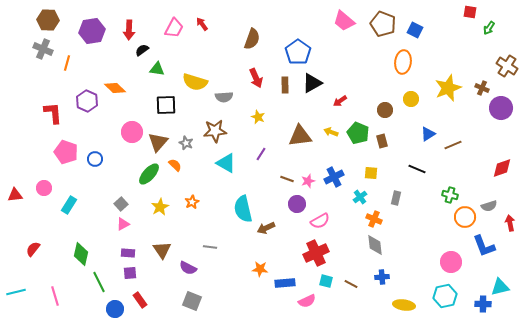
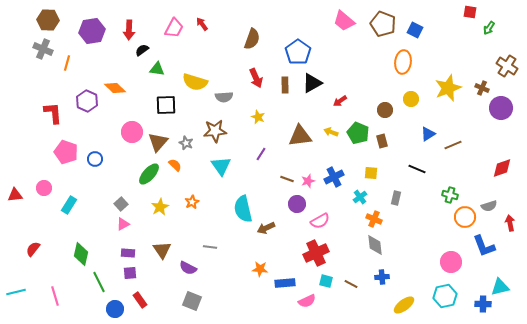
cyan triangle at (226, 163): moved 5 px left, 3 px down; rotated 25 degrees clockwise
yellow ellipse at (404, 305): rotated 45 degrees counterclockwise
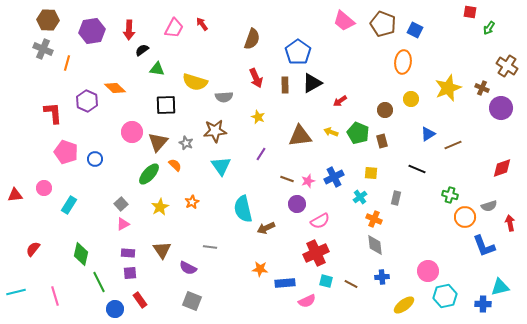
pink circle at (451, 262): moved 23 px left, 9 px down
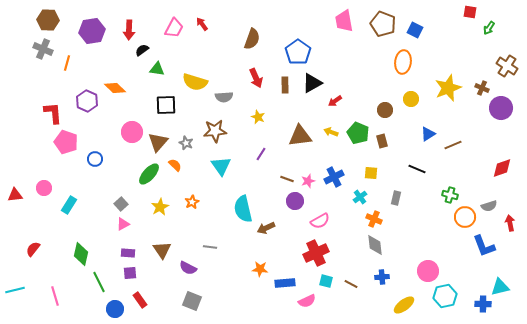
pink trapezoid at (344, 21): rotated 40 degrees clockwise
red arrow at (340, 101): moved 5 px left
pink pentagon at (66, 152): moved 10 px up
purple circle at (297, 204): moved 2 px left, 3 px up
cyan line at (16, 292): moved 1 px left, 2 px up
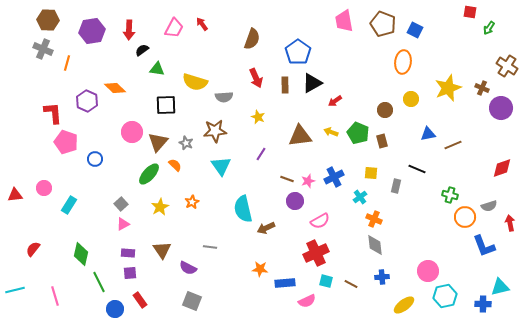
blue triangle at (428, 134): rotated 21 degrees clockwise
gray rectangle at (396, 198): moved 12 px up
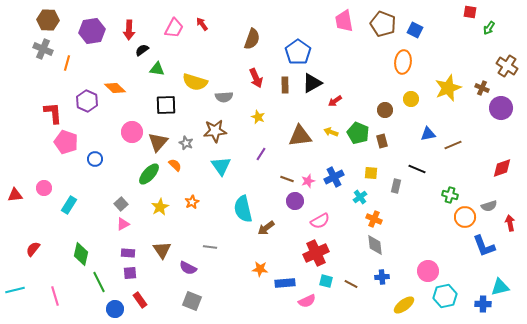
brown arrow at (266, 228): rotated 12 degrees counterclockwise
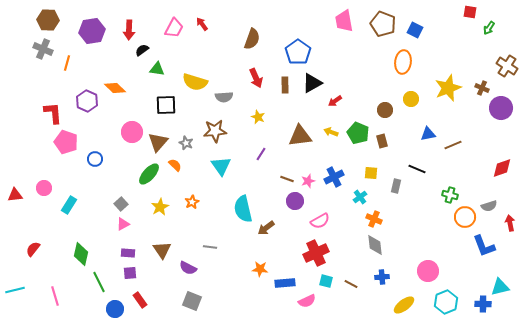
cyan hexagon at (445, 296): moved 1 px right, 6 px down; rotated 10 degrees counterclockwise
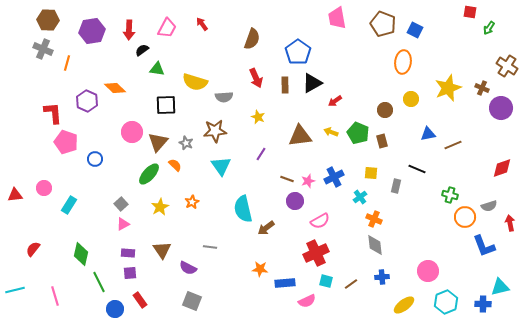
pink trapezoid at (344, 21): moved 7 px left, 3 px up
pink trapezoid at (174, 28): moved 7 px left
brown line at (351, 284): rotated 64 degrees counterclockwise
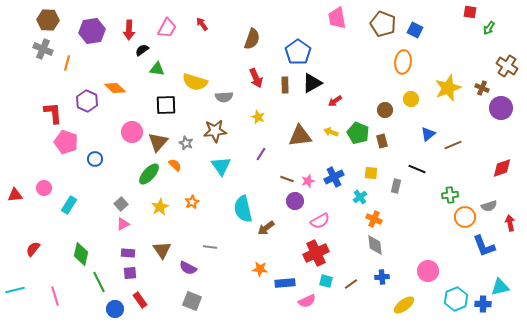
blue triangle at (428, 134): rotated 28 degrees counterclockwise
green cross at (450, 195): rotated 21 degrees counterclockwise
cyan hexagon at (446, 302): moved 10 px right, 3 px up
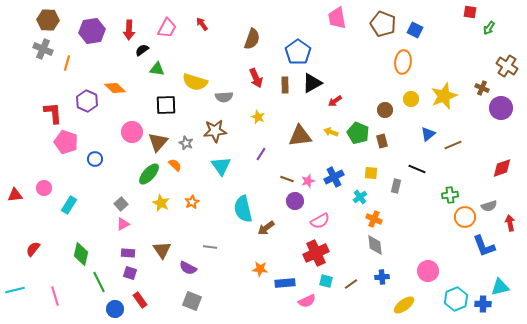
yellow star at (448, 88): moved 4 px left, 8 px down
yellow star at (160, 207): moved 1 px right, 4 px up; rotated 18 degrees counterclockwise
purple square at (130, 273): rotated 24 degrees clockwise
